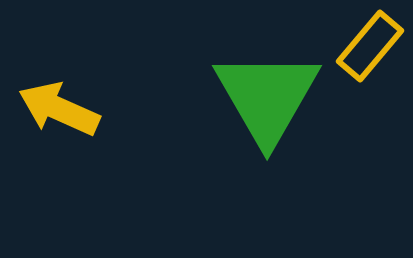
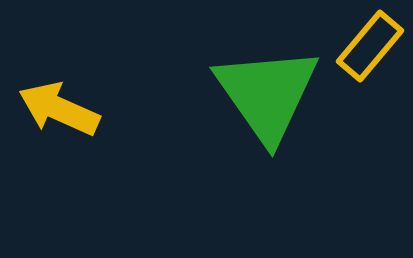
green triangle: moved 3 px up; rotated 5 degrees counterclockwise
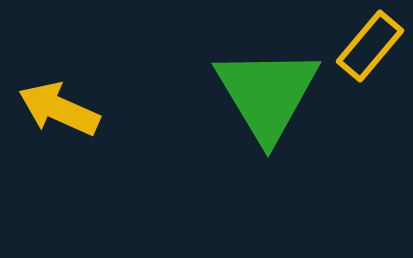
green triangle: rotated 4 degrees clockwise
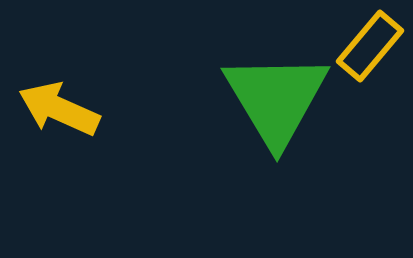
green triangle: moved 9 px right, 5 px down
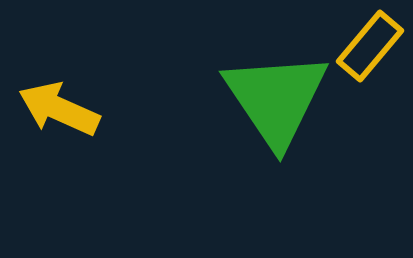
green triangle: rotated 3 degrees counterclockwise
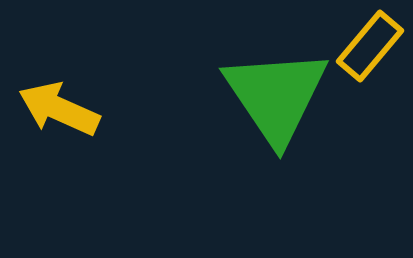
green triangle: moved 3 px up
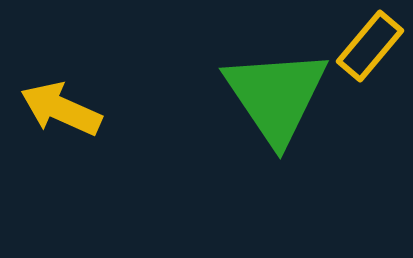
yellow arrow: moved 2 px right
